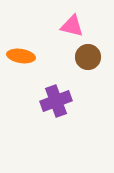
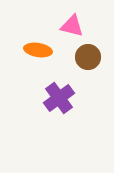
orange ellipse: moved 17 px right, 6 px up
purple cross: moved 3 px right, 3 px up; rotated 16 degrees counterclockwise
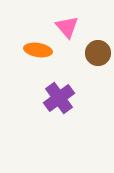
pink triangle: moved 5 px left, 1 px down; rotated 35 degrees clockwise
brown circle: moved 10 px right, 4 px up
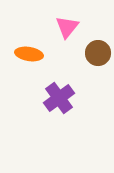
pink triangle: rotated 20 degrees clockwise
orange ellipse: moved 9 px left, 4 px down
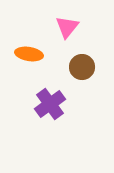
brown circle: moved 16 px left, 14 px down
purple cross: moved 9 px left, 6 px down
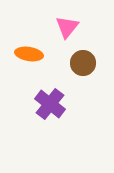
brown circle: moved 1 px right, 4 px up
purple cross: rotated 16 degrees counterclockwise
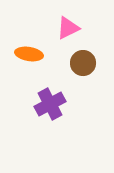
pink triangle: moved 1 px right, 1 px down; rotated 25 degrees clockwise
purple cross: rotated 24 degrees clockwise
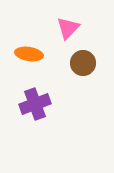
pink triangle: rotated 20 degrees counterclockwise
purple cross: moved 15 px left; rotated 8 degrees clockwise
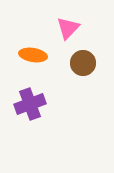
orange ellipse: moved 4 px right, 1 px down
purple cross: moved 5 px left
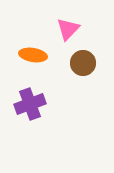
pink triangle: moved 1 px down
